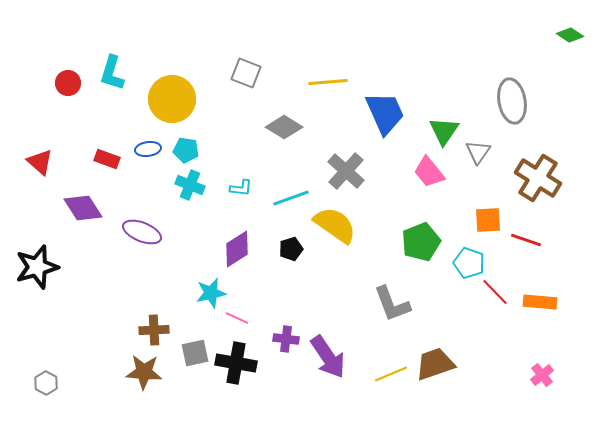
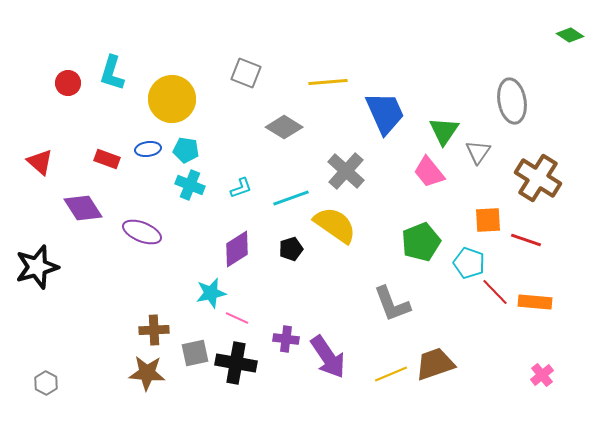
cyan L-shape at (241, 188): rotated 25 degrees counterclockwise
orange rectangle at (540, 302): moved 5 px left
brown star at (144, 372): moved 3 px right, 1 px down
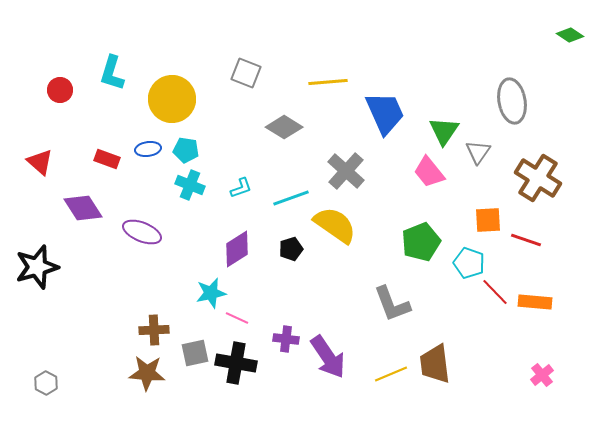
red circle at (68, 83): moved 8 px left, 7 px down
brown trapezoid at (435, 364): rotated 78 degrees counterclockwise
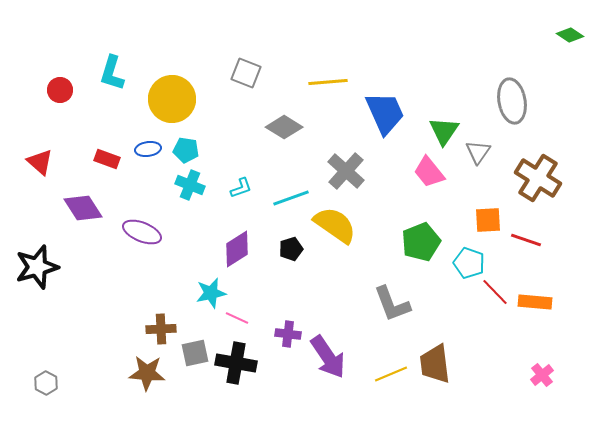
brown cross at (154, 330): moved 7 px right, 1 px up
purple cross at (286, 339): moved 2 px right, 5 px up
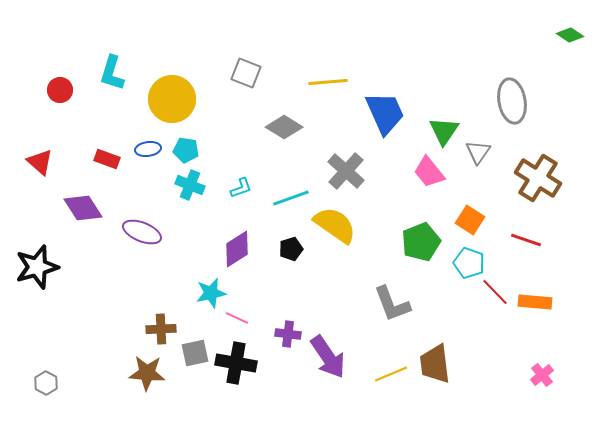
orange square at (488, 220): moved 18 px left; rotated 36 degrees clockwise
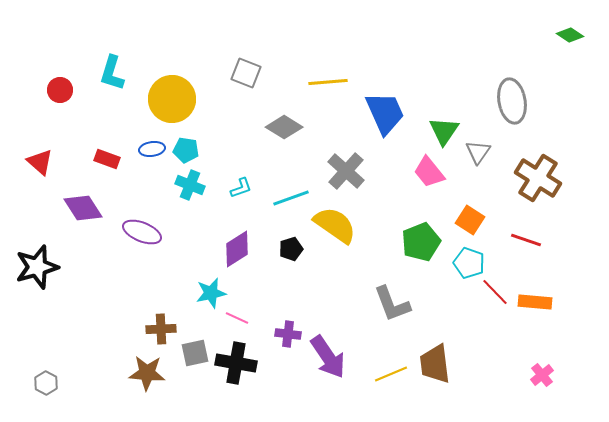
blue ellipse at (148, 149): moved 4 px right
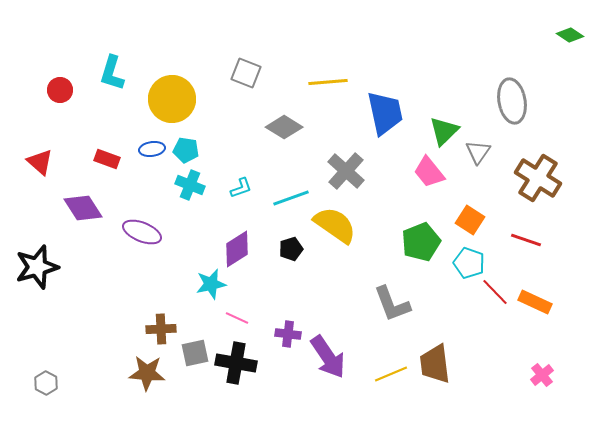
blue trapezoid at (385, 113): rotated 12 degrees clockwise
green triangle at (444, 131): rotated 12 degrees clockwise
cyan star at (211, 293): moved 9 px up
orange rectangle at (535, 302): rotated 20 degrees clockwise
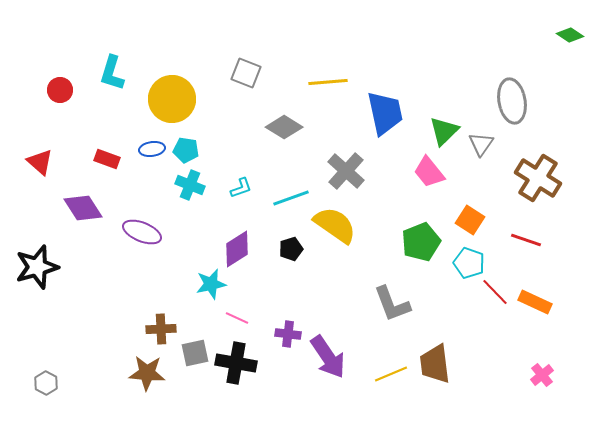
gray triangle at (478, 152): moved 3 px right, 8 px up
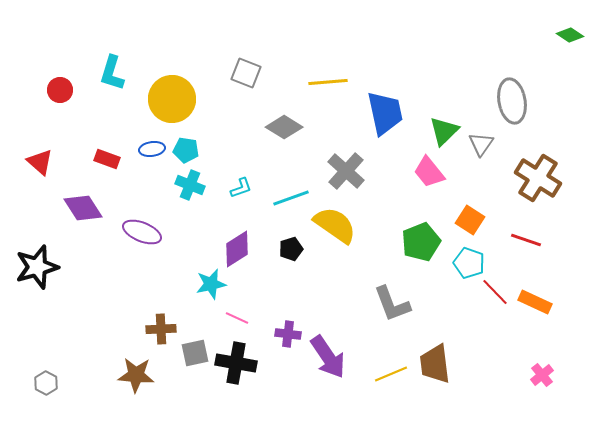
brown star at (147, 373): moved 11 px left, 2 px down
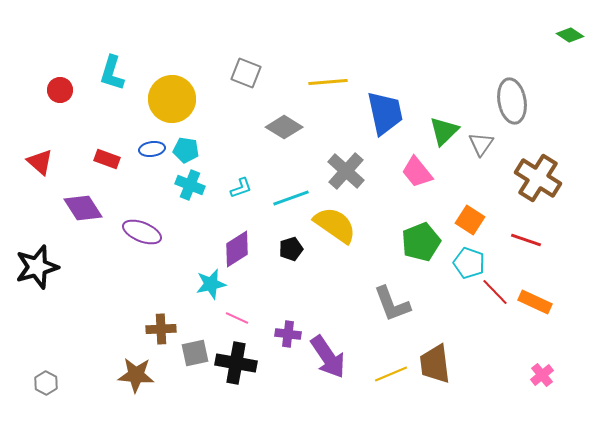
pink trapezoid at (429, 172): moved 12 px left
